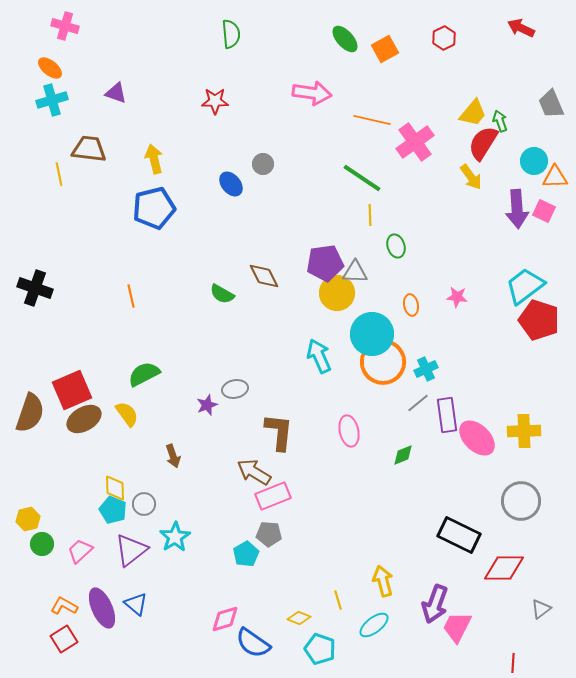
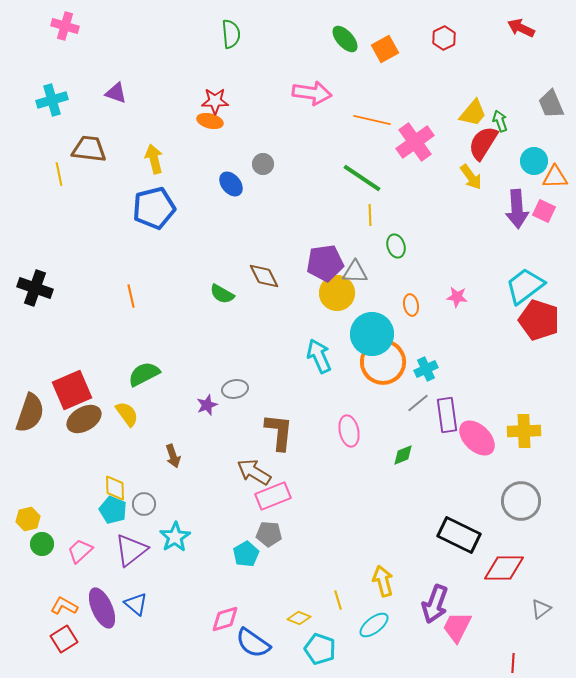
orange ellipse at (50, 68): moved 160 px right, 53 px down; rotated 25 degrees counterclockwise
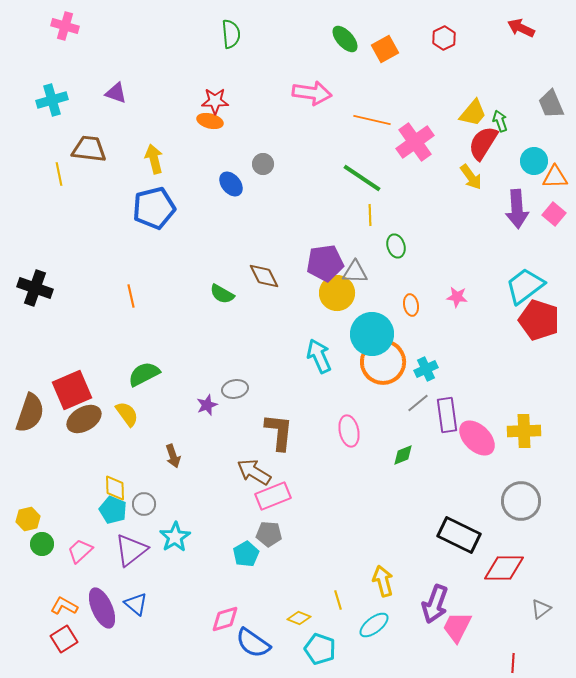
pink square at (544, 211): moved 10 px right, 3 px down; rotated 15 degrees clockwise
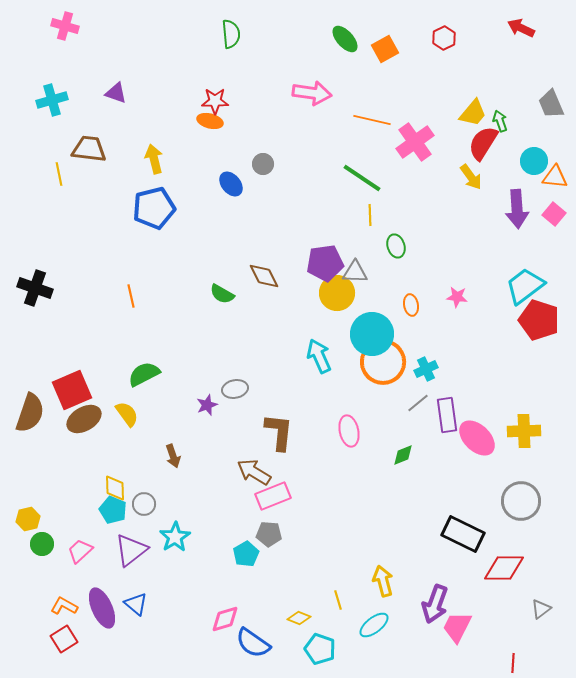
orange triangle at (555, 177): rotated 8 degrees clockwise
black rectangle at (459, 535): moved 4 px right, 1 px up
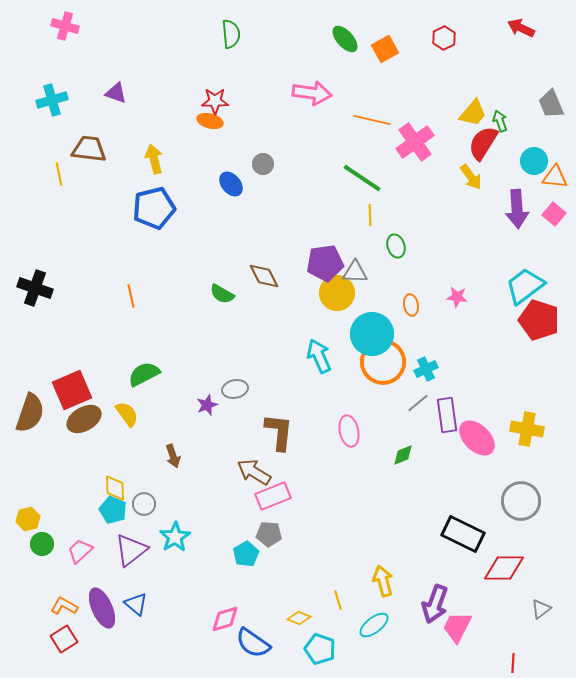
yellow cross at (524, 431): moved 3 px right, 2 px up; rotated 12 degrees clockwise
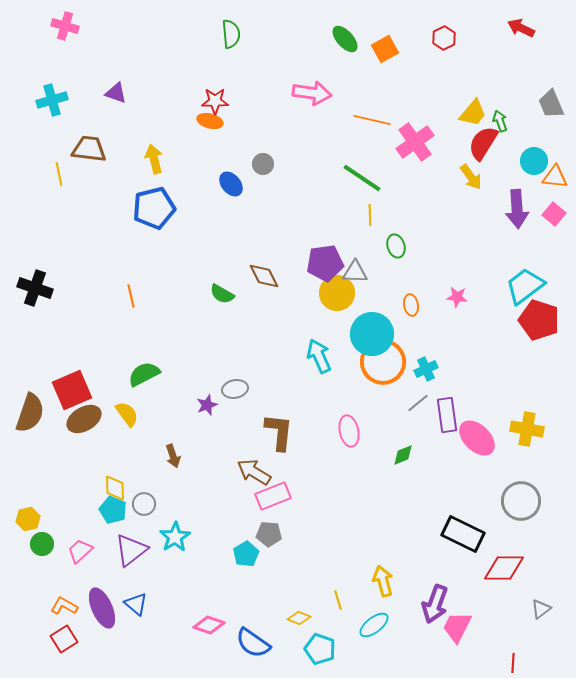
pink diamond at (225, 619): moved 16 px left, 6 px down; rotated 36 degrees clockwise
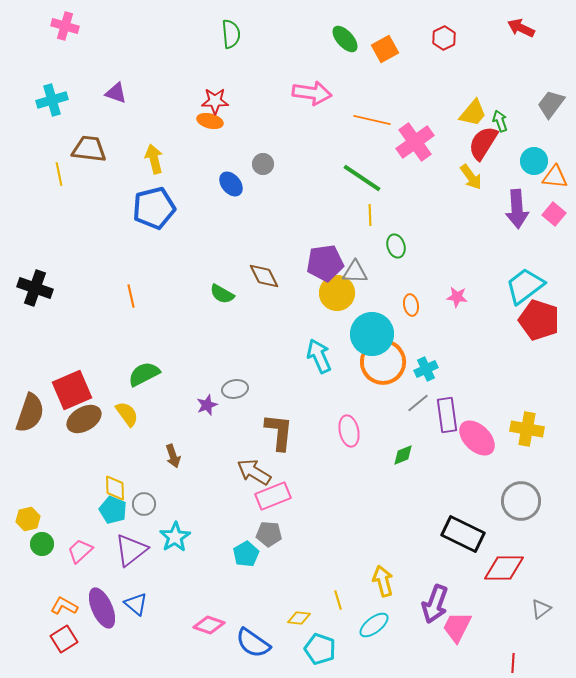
gray trapezoid at (551, 104): rotated 60 degrees clockwise
yellow diamond at (299, 618): rotated 15 degrees counterclockwise
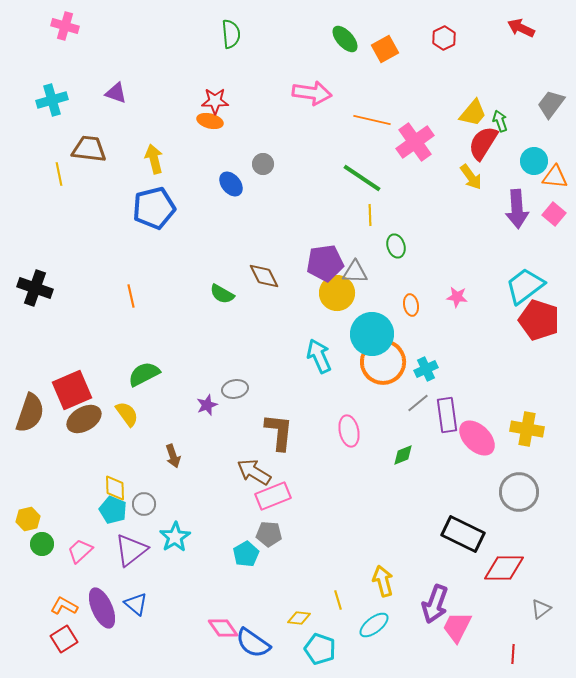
gray circle at (521, 501): moved 2 px left, 9 px up
pink diamond at (209, 625): moved 14 px right, 3 px down; rotated 36 degrees clockwise
red line at (513, 663): moved 9 px up
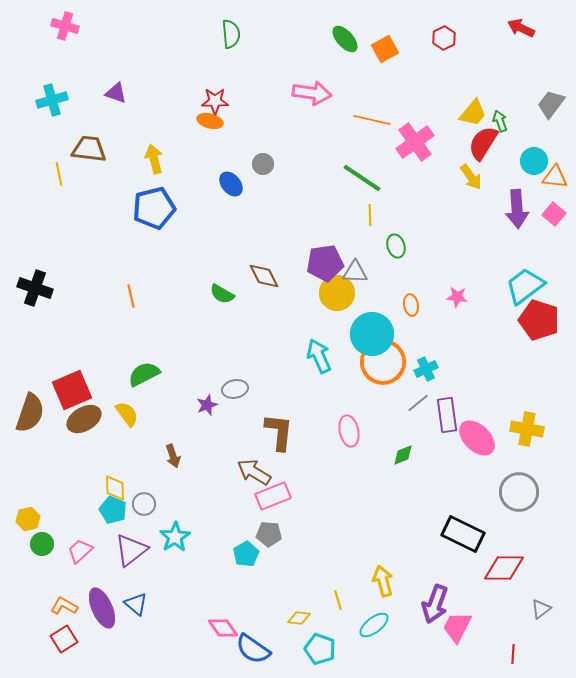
blue semicircle at (253, 643): moved 6 px down
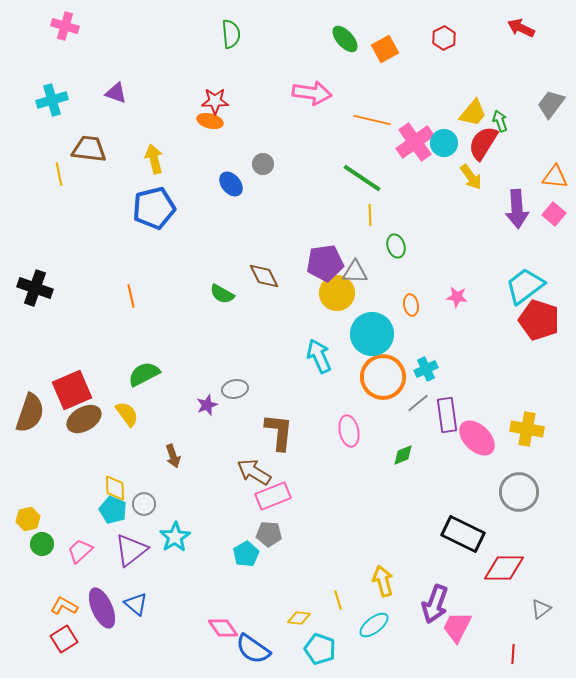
cyan circle at (534, 161): moved 90 px left, 18 px up
orange circle at (383, 362): moved 15 px down
